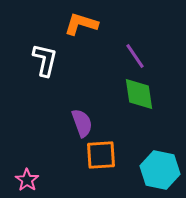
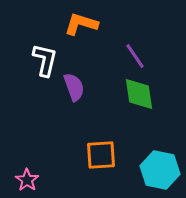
purple semicircle: moved 8 px left, 36 px up
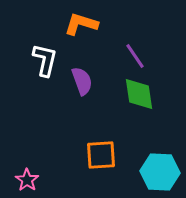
purple semicircle: moved 8 px right, 6 px up
cyan hexagon: moved 2 px down; rotated 9 degrees counterclockwise
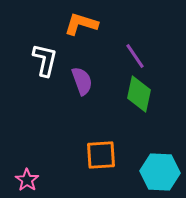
green diamond: rotated 21 degrees clockwise
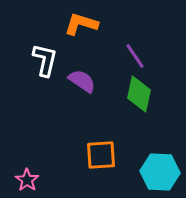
purple semicircle: rotated 36 degrees counterclockwise
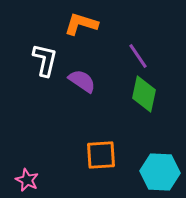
purple line: moved 3 px right
green diamond: moved 5 px right
pink star: rotated 10 degrees counterclockwise
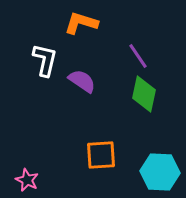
orange L-shape: moved 1 px up
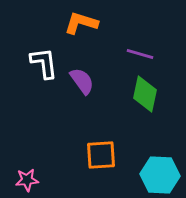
purple line: moved 2 px right, 2 px up; rotated 40 degrees counterclockwise
white L-shape: moved 1 px left, 3 px down; rotated 20 degrees counterclockwise
purple semicircle: rotated 20 degrees clockwise
green diamond: moved 1 px right
cyan hexagon: moved 3 px down
pink star: rotated 30 degrees counterclockwise
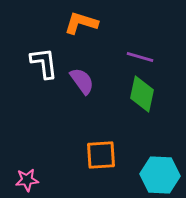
purple line: moved 3 px down
green diamond: moved 3 px left
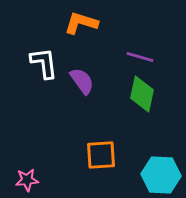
cyan hexagon: moved 1 px right
